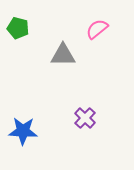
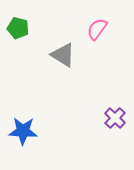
pink semicircle: rotated 15 degrees counterclockwise
gray triangle: rotated 32 degrees clockwise
purple cross: moved 30 px right
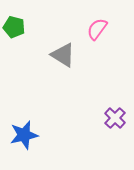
green pentagon: moved 4 px left, 1 px up
blue star: moved 1 px right, 4 px down; rotated 16 degrees counterclockwise
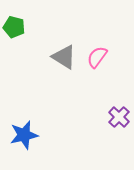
pink semicircle: moved 28 px down
gray triangle: moved 1 px right, 2 px down
purple cross: moved 4 px right, 1 px up
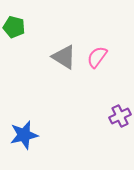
purple cross: moved 1 px right, 1 px up; rotated 20 degrees clockwise
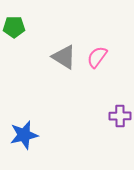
green pentagon: rotated 15 degrees counterclockwise
purple cross: rotated 25 degrees clockwise
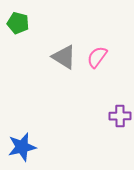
green pentagon: moved 4 px right, 4 px up; rotated 15 degrees clockwise
blue star: moved 2 px left, 12 px down
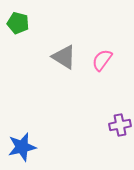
pink semicircle: moved 5 px right, 3 px down
purple cross: moved 9 px down; rotated 10 degrees counterclockwise
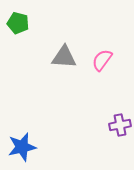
gray triangle: rotated 28 degrees counterclockwise
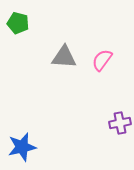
purple cross: moved 2 px up
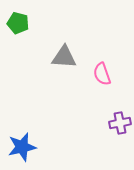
pink semicircle: moved 14 px down; rotated 55 degrees counterclockwise
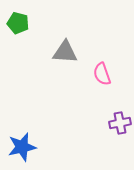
gray triangle: moved 1 px right, 5 px up
